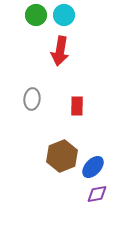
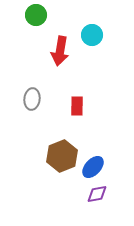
cyan circle: moved 28 px right, 20 px down
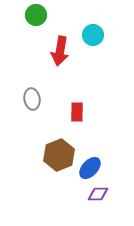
cyan circle: moved 1 px right
gray ellipse: rotated 15 degrees counterclockwise
red rectangle: moved 6 px down
brown hexagon: moved 3 px left, 1 px up
blue ellipse: moved 3 px left, 1 px down
purple diamond: moved 1 px right; rotated 10 degrees clockwise
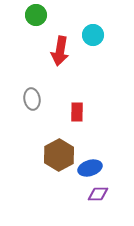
brown hexagon: rotated 8 degrees counterclockwise
blue ellipse: rotated 30 degrees clockwise
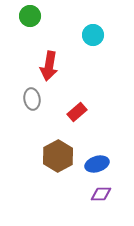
green circle: moved 6 px left, 1 px down
red arrow: moved 11 px left, 15 px down
red rectangle: rotated 48 degrees clockwise
brown hexagon: moved 1 px left, 1 px down
blue ellipse: moved 7 px right, 4 px up
purple diamond: moved 3 px right
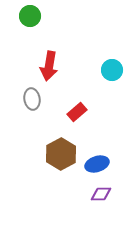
cyan circle: moved 19 px right, 35 px down
brown hexagon: moved 3 px right, 2 px up
